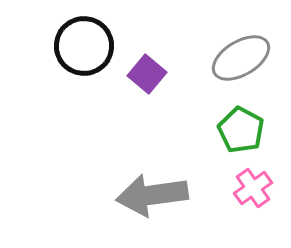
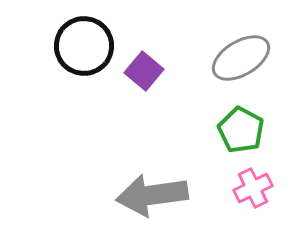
purple square: moved 3 px left, 3 px up
pink cross: rotated 9 degrees clockwise
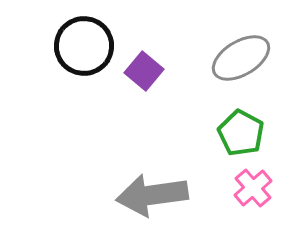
green pentagon: moved 3 px down
pink cross: rotated 15 degrees counterclockwise
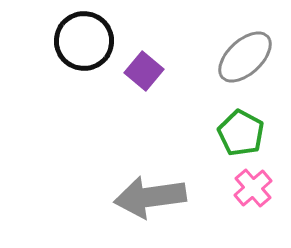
black circle: moved 5 px up
gray ellipse: moved 4 px right, 1 px up; rotated 12 degrees counterclockwise
gray arrow: moved 2 px left, 2 px down
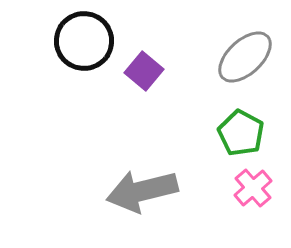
gray arrow: moved 8 px left, 6 px up; rotated 6 degrees counterclockwise
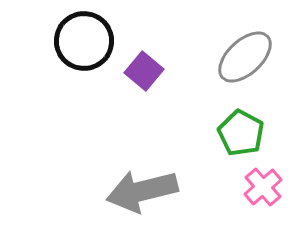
pink cross: moved 10 px right, 1 px up
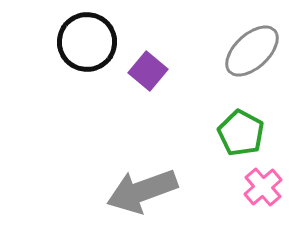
black circle: moved 3 px right, 1 px down
gray ellipse: moved 7 px right, 6 px up
purple square: moved 4 px right
gray arrow: rotated 6 degrees counterclockwise
